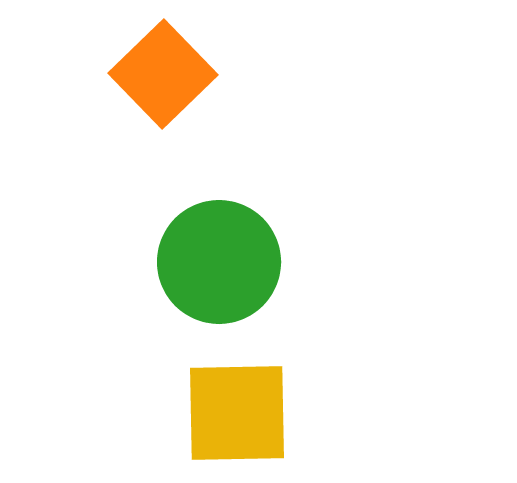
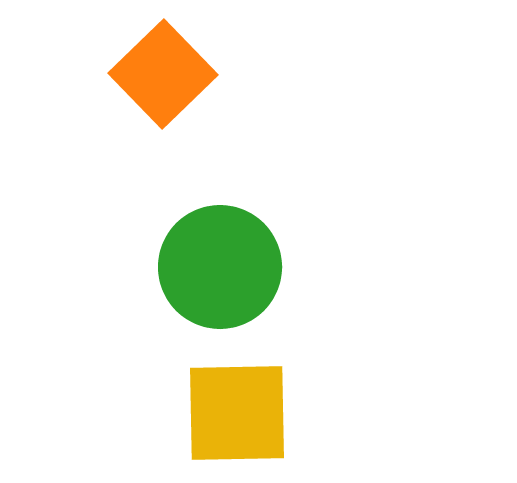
green circle: moved 1 px right, 5 px down
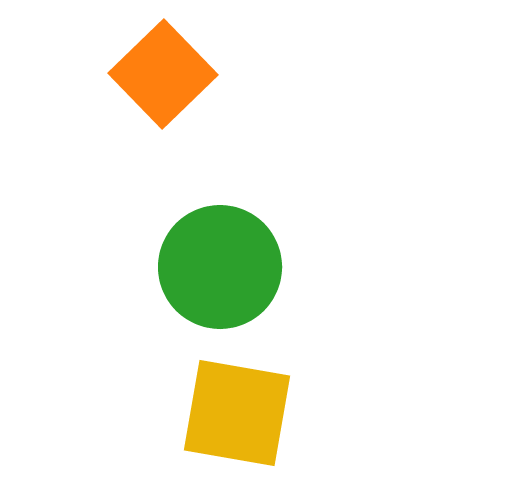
yellow square: rotated 11 degrees clockwise
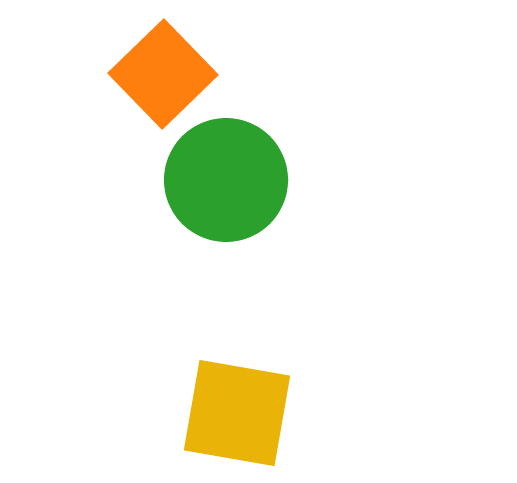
green circle: moved 6 px right, 87 px up
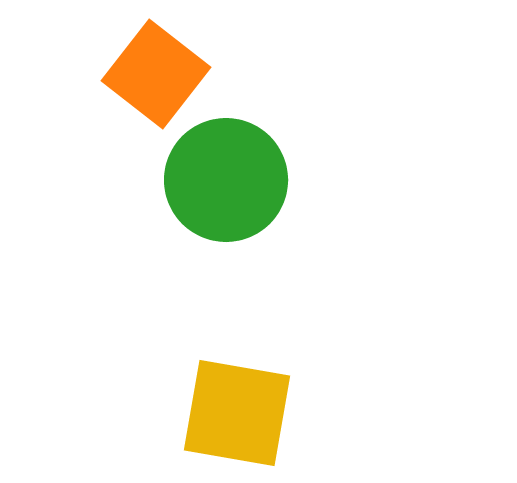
orange square: moved 7 px left; rotated 8 degrees counterclockwise
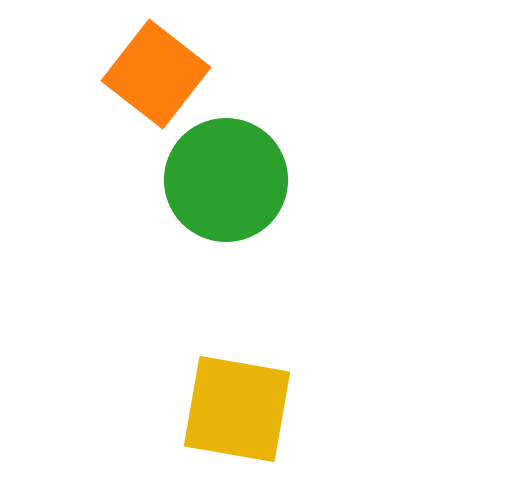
yellow square: moved 4 px up
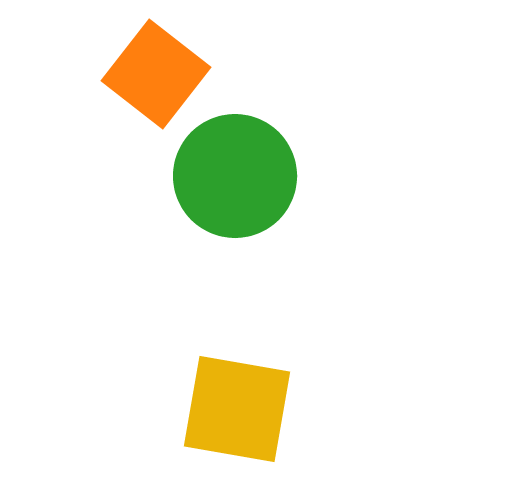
green circle: moved 9 px right, 4 px up
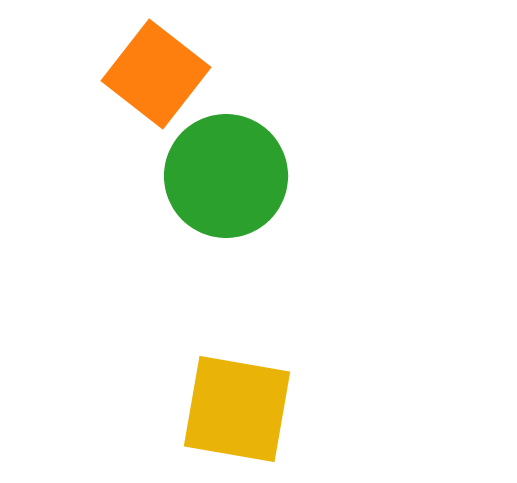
green circle: moved 9 px left
